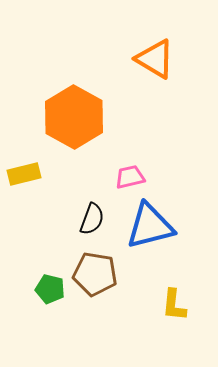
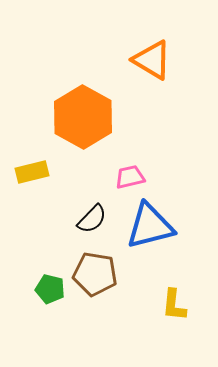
orange triangle: moved 3 px left, 1 px down
orange hexagon: moved 9 px right
yellow rectangle: moved 8 px right, 2 px up
black semicircle: rotated 24 degrees clockwise
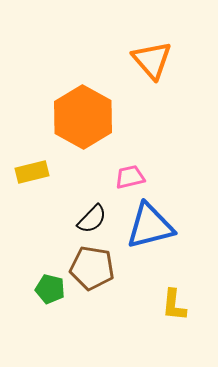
orange triangle: rotated 18 degrees clockwise
brown pentagon: moved 3 px left, 6 px up
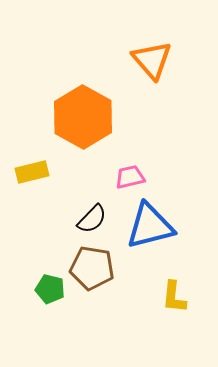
yellow L-shape: moved 8 px up
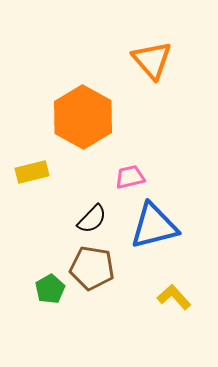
blue triangle: moved 4 px right
green pentagon: rotated 28 degrees clockwise
yellow L-shape: rotated 132 degrees clockwise
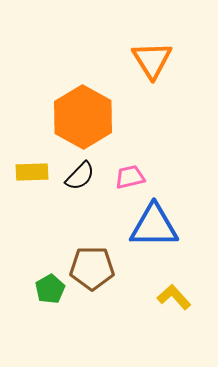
orange triangle: rotated 9 degrees clockwise
yellow rectangle: rotated 12 degrees clockwise
black semicircle: moved 12 px left, 43 px up
blue triangle: rotated 14 degrees clockwise
brown pentagon: rotated 9 degrees counterclockwise
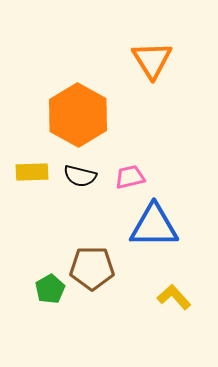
orange hexagon: moved 5 px left, 2 px up
black semicircle: rotated 60 degrees clockwise
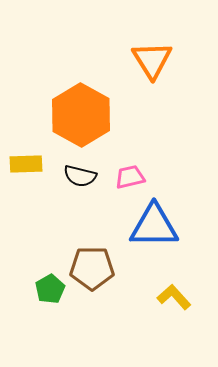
orange hexagon: moved 3 px right
yellow rectangle: moved 6 px left, 8 px up
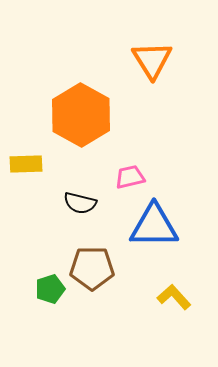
black semicircle: moved 27 px down
green pentagon: rotated 12 degrees clockwise
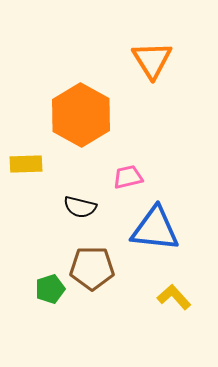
pink trapezoid: moved 2 px left
black semicircle: moved 4 px down
blue triangle: moved 1 px right, 3 px down; rotated 6 degrees clockwise
